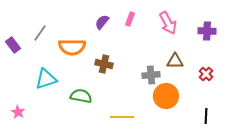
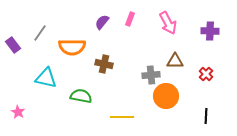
purple cross: moved 3 px right
cyan triangle: moved 1 px up; rotated 30 degrees clockwise
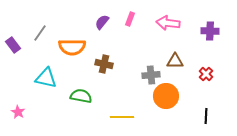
pink arrow: rotated 125 degrees clockwise
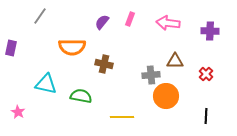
gray line: moved 17 px up
purple rectangle: moved 2 px left, 3 px down; rotated 49 degrees clockwise
cyan triangle: moved 6 px down
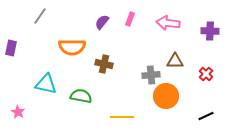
black line: rotated 63 degrees clockwise
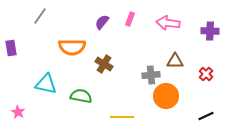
purple rectangle: rotated 21 degrees counterclockwise
brown cross: rotated 18 degrees clockwise
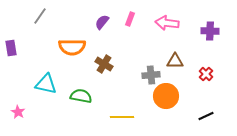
pink arrow: moved 1 px left
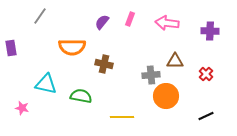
brown cross: rotated 18 degrees counterclockwise
pink star: moved 4 px right, 4 px up; rotated 16 degrees counterclockwise
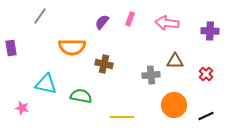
orange circle: moved 8 px right, 9 px down
